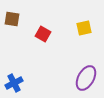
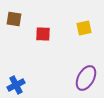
brown square: moved 2 px right
red square: rotated 28 degrees counterclockwise
blue cross: moved 2 px right, 2 px down
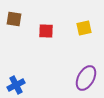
red square: moved 3 px right, 3 px up
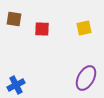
red square: moved 4 px left, 2 px up
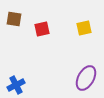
red square: rotated 14 degrees counterclockwise
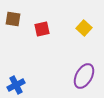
brown square: moved 1 px left
yellow square: rotated 35 degrees counterclockwise
purple ellipse: moved 2 px left, 2 px up
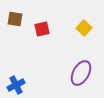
brown square: moved 2 px right
purple ellipse: moved 3 px left, 3 px up
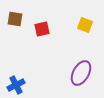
yellow square: moved 1 px right, 3 px up; rotated 21 degrees counterclockwise
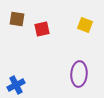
brown square: moved 2 px right
purple ellipse: moved 2 px left, 1 px down; rotated 25 degrees counterclockwise
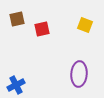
brown square: rotated 21 degrees counterclockwise
